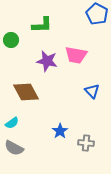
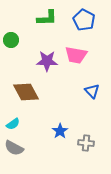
blue pentagon: moved 13 px left, 6 px down
green L-shape: moved 5 px right, 7 px up
purple star: rotated 10 degrees counterclockwise
cyan semicircle: moved 1 px right, 1 px down
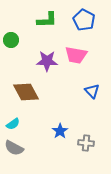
green L-shape: moved 2 px down
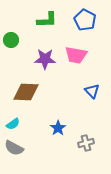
blue pentagon: moved 1 px right
purple star: moved 2 px left, 2 px up
brown diamond: rotated 60 degrees counterclockwise
blue star: moved 2 px left, 3 px up
gray cross: rotated 21 degrees counterclockwise
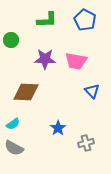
pink trapezoid: moved 6 px down
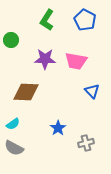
green L-shape: rotated 125 degrees clockwise
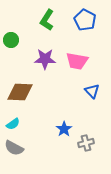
pink trapezoid: moved 1 px right
brown diamond: moved 6 px left
blue star: moved 6 px right, 1 px down
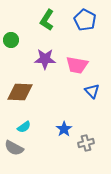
pink trapezoid: moved 4 px down
cyan semicircle: moved 11 px right, 3 px down
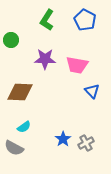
blue star: moved 1 px left, 10 px down
gray cross: rotated 14 degrees counterclockwise
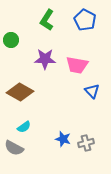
brown diamond: rotated 28 degrees clockwise
blue star: rotated 21 degrees counterclockwise
gray cross: rotated 14 degrees clockwise
